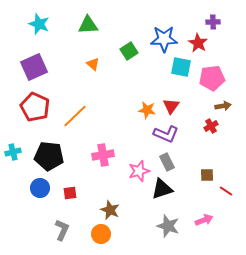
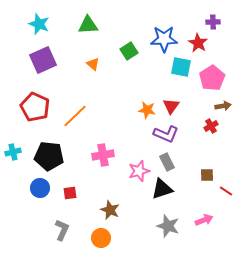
purple square: moved 9 px right, 7 px up
pink pentagon: rotated 25 degrees counterclockwise
orange circle: moved 4 px down
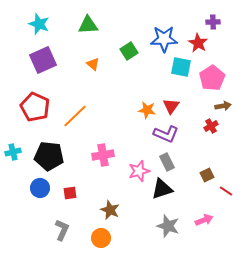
brown square: rotated 24 degrees counterclockwise
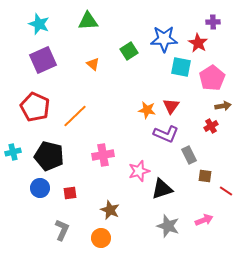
green triangle: moved 4 px up
black pentagon: rotated 8 degrees clockwise
gray rectangle: moved 22 px right, 7 px up
brown square: moved 2 px left, 1 px down; rotated 32 degrees clockwise
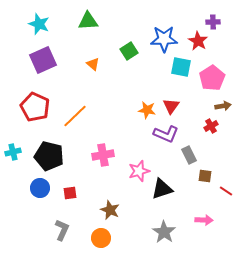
red star: moved 2 px up
pink arrow: rotated 24 degrees clockwise
gray star: moved 4 px left, 6 px down; rotated 15 degrees clockwise
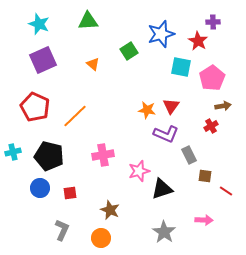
blue star: moved 3 px left, 5 px up; rotated 16 degrees counterclockwise
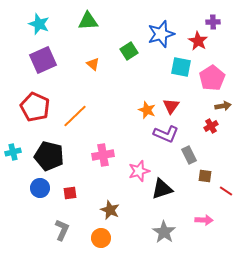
orange star: rotated 12 degrees clockwise
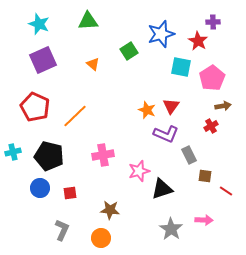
brown star: rotated 18 degrees counterclockwise
gray star: moved 7 px right, 3 px up
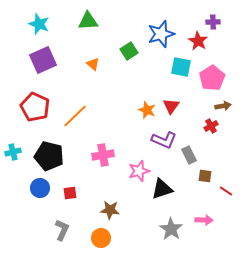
purple L-shape: moved 2 px left, 6 px down
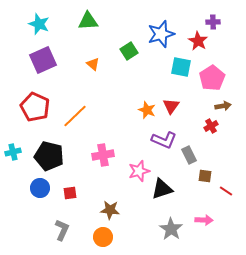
orange circle: moved 2 px right, 1 px up
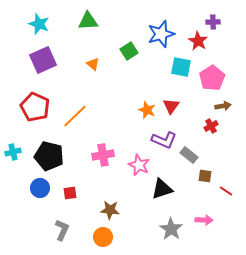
gray rectangle: rotated 24 degrees counterclockwise
pink star: moved 6 px up; rotated 30 degrees counterclockwise
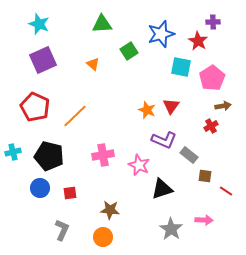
green triangle: moved 14 px right, 3 px down
